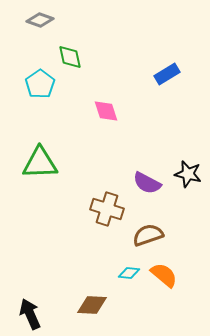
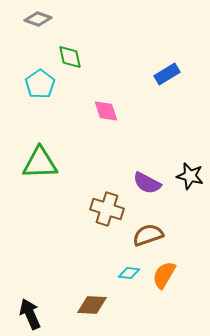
gray diamond: moved 2 px left, 1 px up
black star: moved 2 px right, 2 px down
orange semicircle: rotated 100 degrees counterclockwise
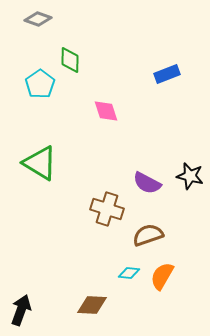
green diamond: moved 3 px down; rotated 12 degrees clockwise
blue rectangle: rotated 10 degrees clockwise
green triangle: rotated 33 degrees clockwise
orange semicircle: moved 2 px left, 1 px down
black arrow: moved 9 px left, 4 px up; rotated 44 degrees clockwise
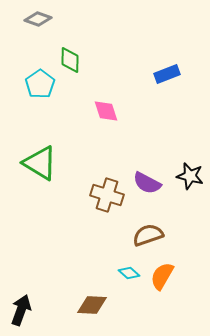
brown cross: moved 14 px up
cyan diamond: rotated 35 degrees clockwise
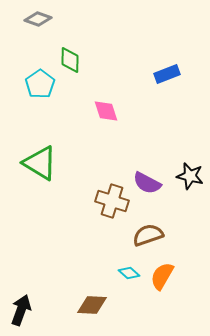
brown cross: moved 5 px right, 6 px down
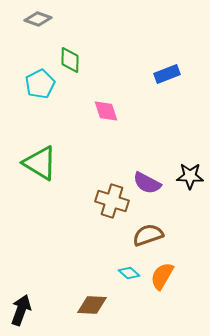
cyan pentagon: rotated 8 degrees clockwise
black star: rotated 12 degrees counterclockwise
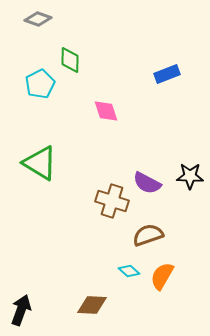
cyan diamond: moved 2 px up
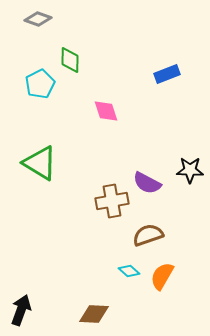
black star: moved 6 px up
brown cross: rotated 28 degrees counterclockwise
brown diamond: moved 2 px right, 9 px down
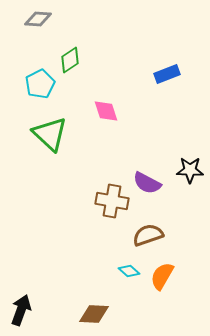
gray diamond: rotated 16 degrees counterclockwise
green diamond: rotated 56 degrees clockwise
green triangle: moved 10 px right, 29 px up; rotated 12 degrees clockwise
brown cross: rotated 20 degrees clockwise
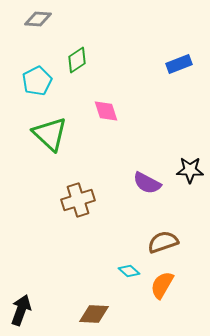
green diamond: moved 7 px right
blue rectangle: moved 12 px right, 10 px up
cyan pentagon: moved 3 px left, 3 px up
brown cross: moved 34 px left, 1 px up; rotated 28 degrees counterclockwise
brown semicircle: moved 15 px right, 7 px down
orange semicircle: moved 9 px down
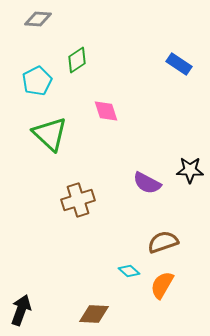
blue rectangle: rotated 55 degrees clockwise
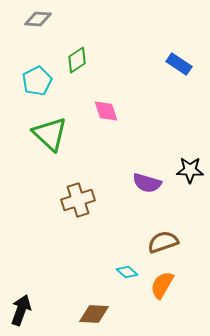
purple semicircle: rotated 12 degrees counterclockwise
cyan diamond: moved 2 px left, 1 px down
